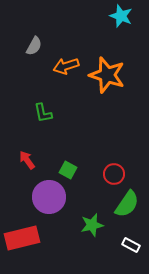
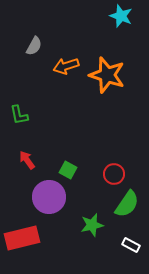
green L-shape: moved 24 px left, 2 px down
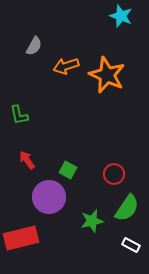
orange star: rotated 6 degrees clockwise
green semicircle: moved 4 px down
green star: moved 4 px up
red rectangle: moved 1 px left
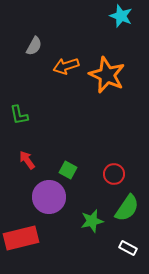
white rectangle: moved 3 px left, 3 px down
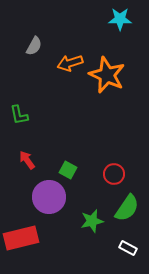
cyan star: moved 1 px left, 3 px down; rotated 20 degrees counterclockwise
orange arrow: moved 4 px right, 3 px up
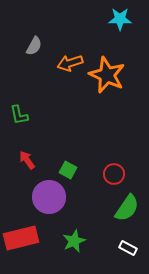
green star: moved 18 px left, 20 px down; rotated 10 degrees counterclockwise
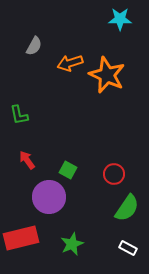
green star: moved 2 px left, 3 px down
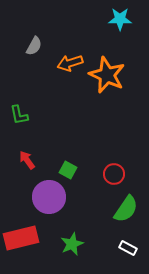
green semicircle: moved 1 px left, 1 px down
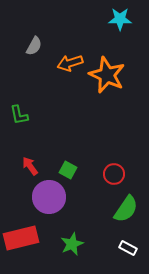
red arrow: moved 3 px right, 6 px down
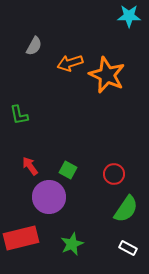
cyan star: moved 9 px right, 3 px up
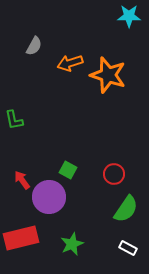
orange star: moved 1 px right; rotated 6 degrees counterclockwise
green L-shape: moved 5 px left, 5 px down
red arrow: moved 8 px left, 14 px down
